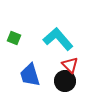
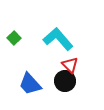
green square: rotated 24 degrees clockwise
blue trapezoid: moved 9 px down; rotated 25 degrees counterclockwise
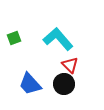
green square: rotated 24 degrees clockwise
black circle: moved 1 px left, 3 px down
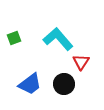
red triangle: moved 11 px right, 3 px up; rotated 18 degrees clockwise
blue trapezoid: rotated 85 degrees counterclockwise
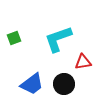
cyan L-shape: rotated 68 degrees counterclockwise
red triangle: moved 2 px right; rotated 48 degrees clockwise
blue trapezoid: moved 2 px right
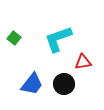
green square: rotated 32 degrees counterclockwise
blue trapezoid: rotated 15 degrees counterclockwise
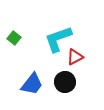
red triangle: moved 8 px left, 5 px up; rotated 18 degrees counterclockwise
black circle: moved 1 px right, 2 px up
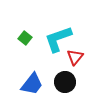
green square: moved 11 px right
red triangle: rotated 24 degrees counterclockwise
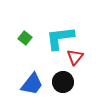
cyan L-shape: moved 2 px right, 1 px up; rotated 12 degrees clockwise
black circle: moved 2 px left
